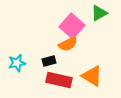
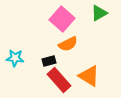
pink square: moved 10 px left, 7 px up
cyan star: moved 2 px left, 5 px up; rotated 18 degrees clockwise
orange triangle: moved 3 px left
red rectangle: rotated 35 degrees clockwise
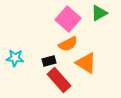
pink square: moved 6 px right
orange triangle: moved 3 px left, 13 px up
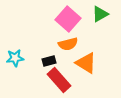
green triangle: moved 1 px right, 1 px down
orange semicircle: rotated 12 degrees clockwise
cyan star: rotated 12 degrees counterclockwise
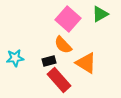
orange semicircle: moved 5 px left, 1 px down; rotated 60 degrees clockwise
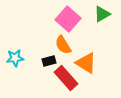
green triangle: moved 2 px right
orange semicircle: rotated 12 degrees clockwise
red rectangle: moved 7 px right, 2 px up
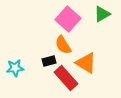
cyan star: moved 10 px down
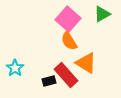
orange semicircle: moved 6 px right, 4 px up
black rectangle: moved 20 px down
cyan star: rotated 30 degrees counterclockwise
red rectangle: moved 3 px up
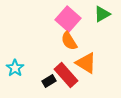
black rectangle: rotated 16 degrees counterclockwise
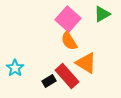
red rectangle: moved 1 px right, 1 px down
